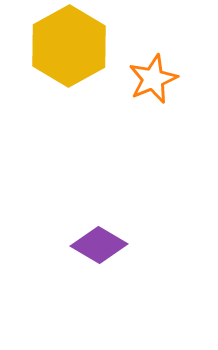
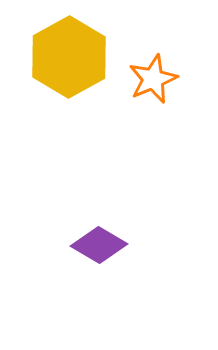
yellow hexagon: moved 11 px down
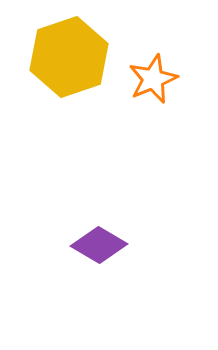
yellow hexagon: rotated 10 degrees clockwise
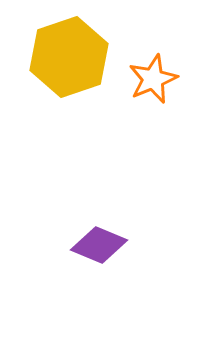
purple diamond: rotated 8 degrees counterclockwise
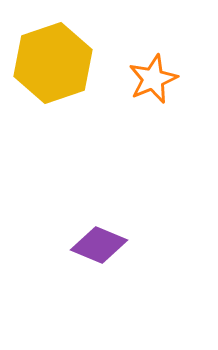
yellow hexagon: moved 16 px left, 6 px down
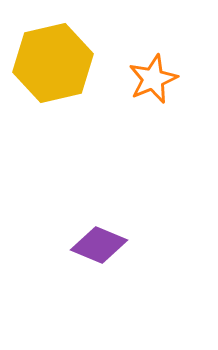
yellow hexagon: rotated 6 degrees clockwise
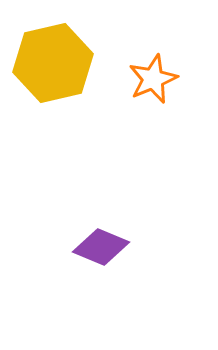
purple diamond: moved 2 px right, 2 px down
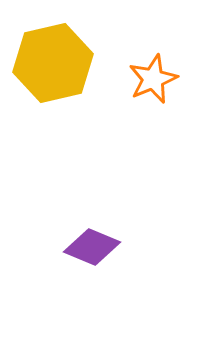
purple diamond: moved 9 px left
